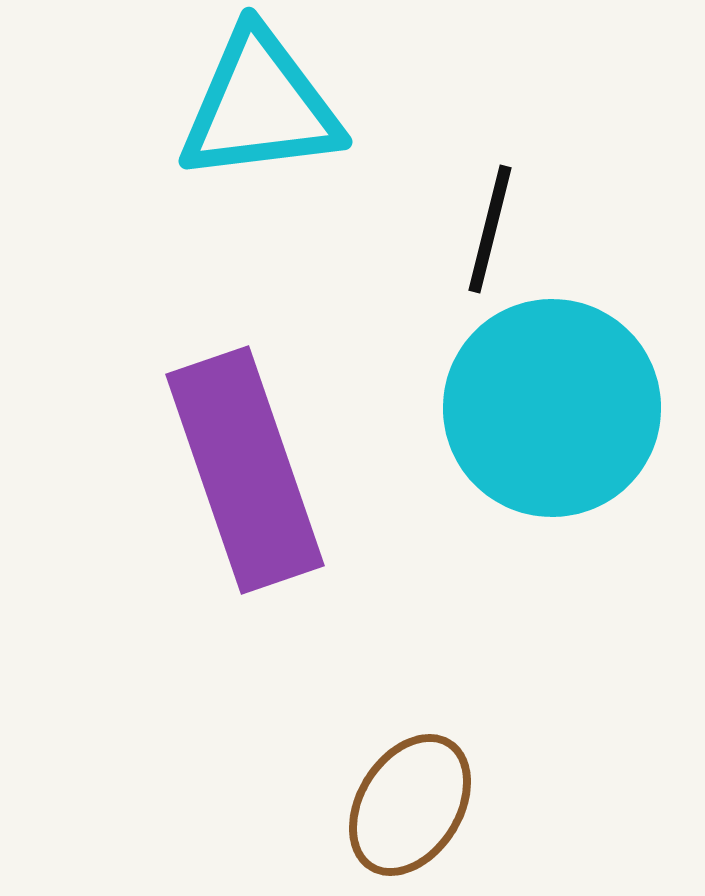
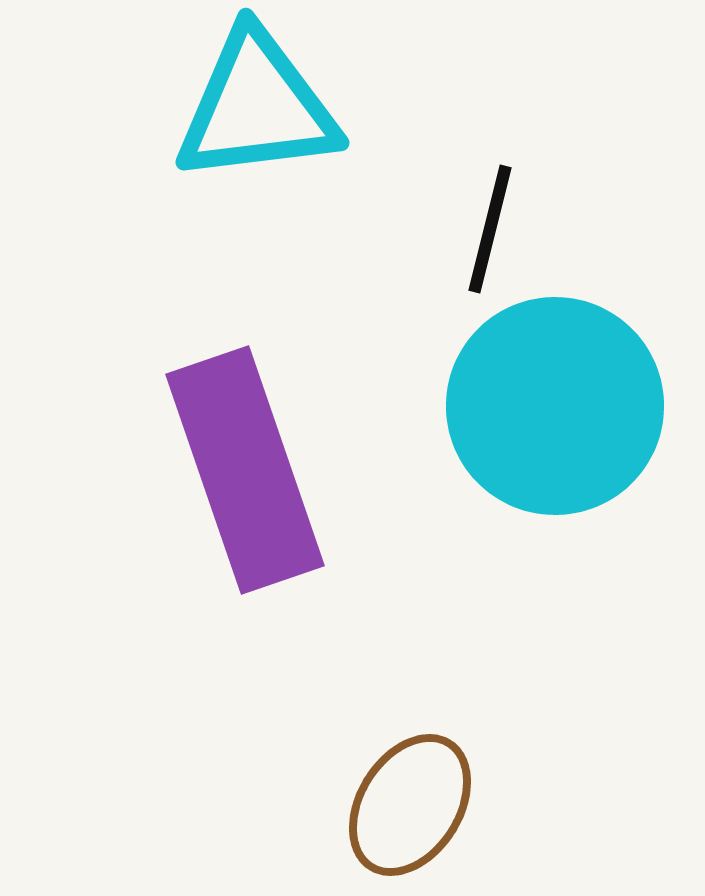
cyan triangle: moved 3 px left, 1 px down
cyan circle: moved 3 px right, 2 px up
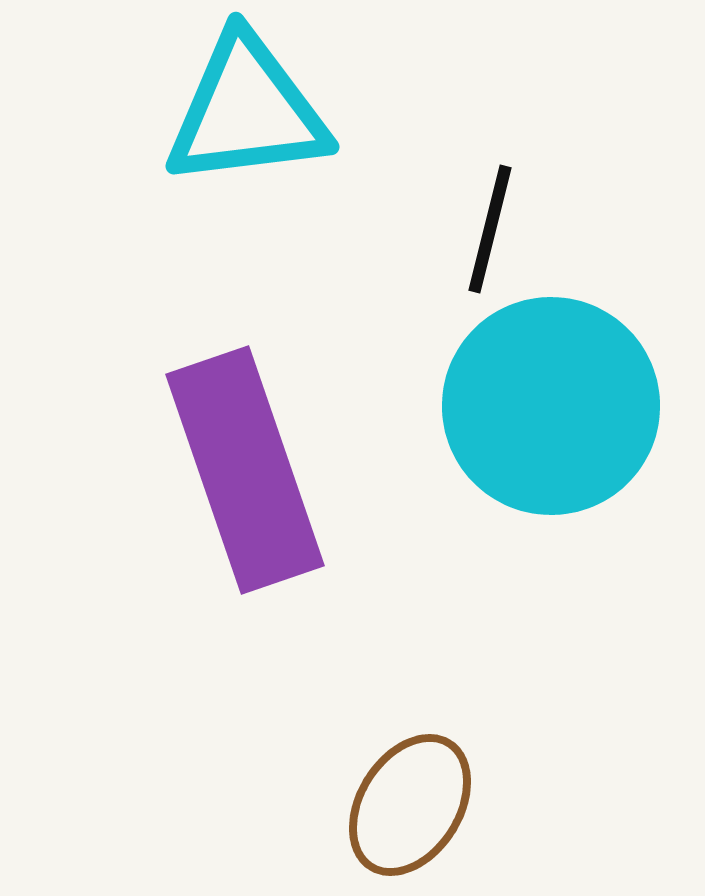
cyan triangle: moved 10 px left, 4 px down
cyan circle: moved 4 px left
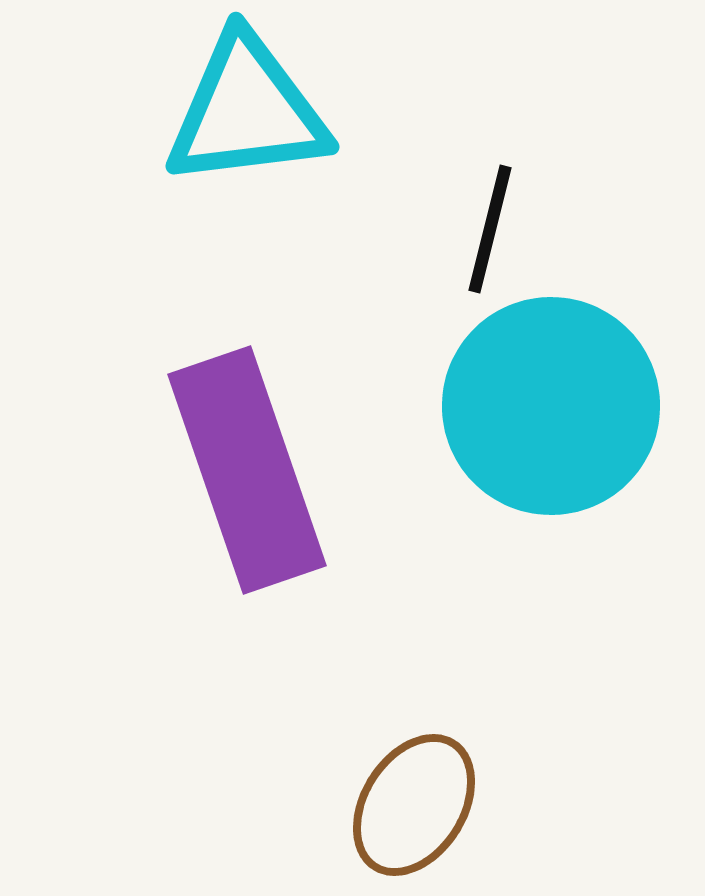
purple rectangle: moved 2 px right
brown ellipse: moved 4 px right
